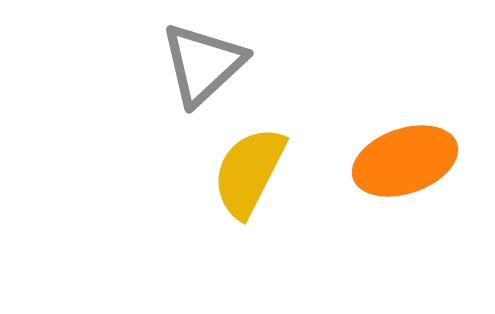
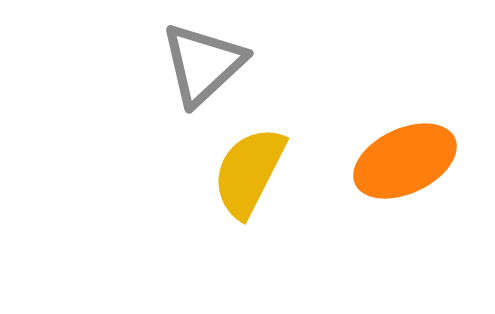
orange ellipse: rotated 6 degrees counterclockwise
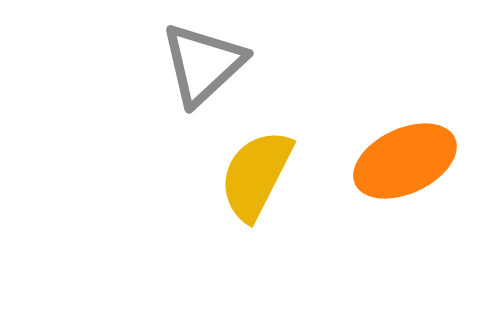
yellow semicircle: moved 7 px right, 3 px down
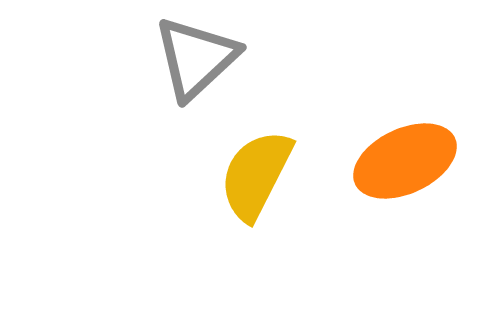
gray triangle: moved 7 px left, 6 px up
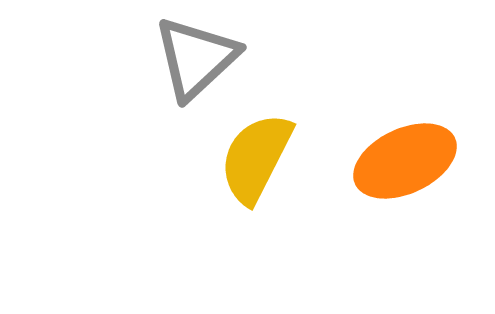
yellow semicircle: moved 17 px up
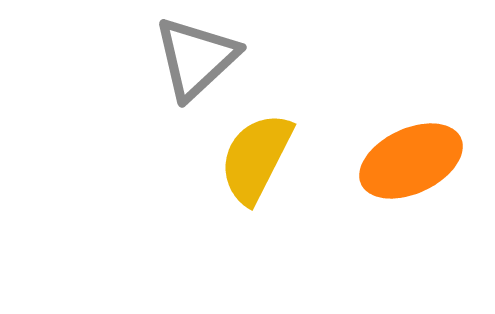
orange ellipse: moved 6 px right
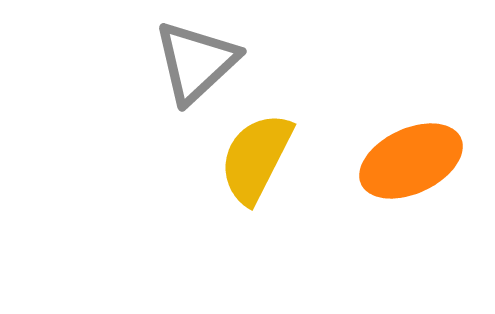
gray triangle: moved 4 px down
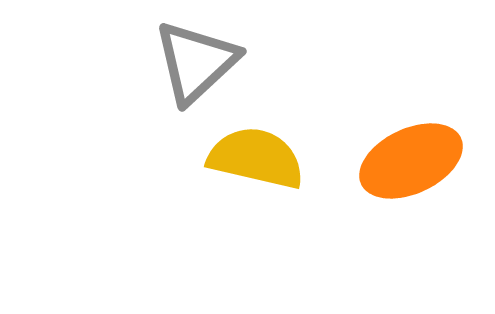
yellow semicircle: rotated 76 degrees clockwise
